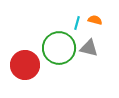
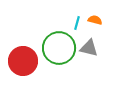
red circle: moved 2 px left, 4 px up
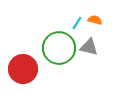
cyan line: rotated 16 degrees clockwise
gray triangle: moved 1 px up
red circle: moved 8 px down
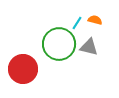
green circle: moved 4 px up
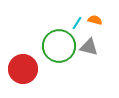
green circle: moved 2 px down
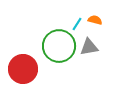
cyan line: moved 1 px down
gray triangle: rotated 24 degrees counterclockwise
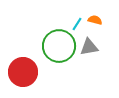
red circle: moved 3 px down
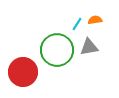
orange semicircle: rotated 24 degrees counterclockwise
green circle: moved 2 px left, 4 px down
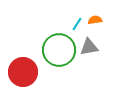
green circle: moved 2 px right
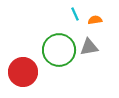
cyan line: moved 2 px left, 10 px up; rotated 56 degrees counterclockwise
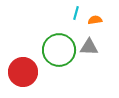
cyan line: moved 1 px right, 1 px up; rotated 40 degrees clockwise
gray triangle: rotated 12 degrees clockwise
